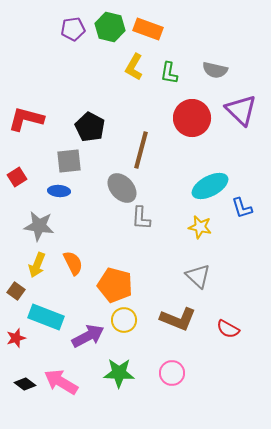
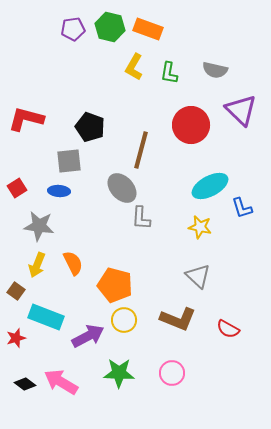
red circle: moved 1 px left, 7 px down
black pentagon: rotated 8 degrees counterclockwise
red square: moved 11 px down
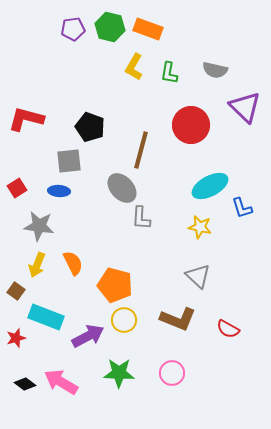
purple triangle: moved 4 px right, 3 px up
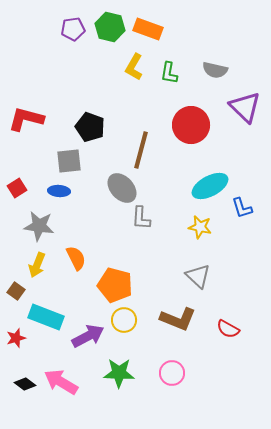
orange semicircle: moved 3 px right, 5 px up
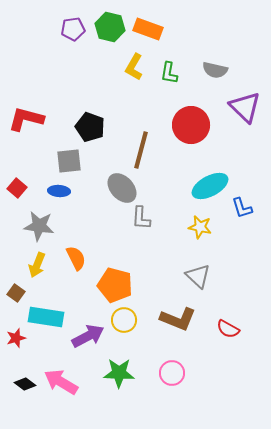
red square: rotated 18 degrees counterclockwise
brown square: moved 2 px down
cyan rectangle: rotated 12 degrees counterclockwise
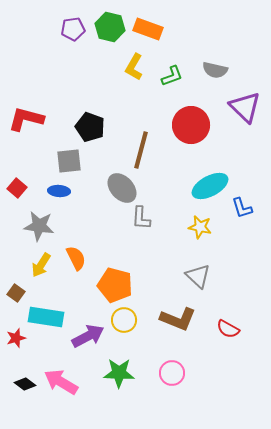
green L-shape: moved 3 px right, 3 px down; rotated 120 degrees counterclockwise
yellow arrow: moved 4 px right; rotated 10 degrees clockwise
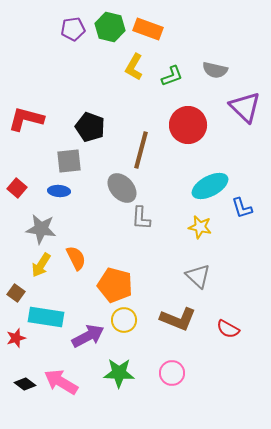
red circle: moved 3 px left
gray star: moved 2 px right, 3 px down
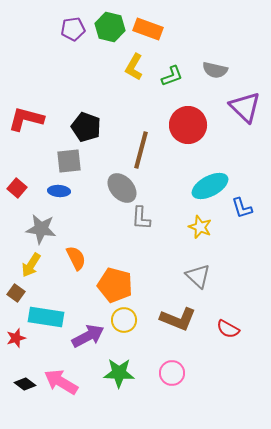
black pentagon: moved 4 px left
yellow star: rotated 10 degrees clockwise
yellow arrow: moved 10 px left
